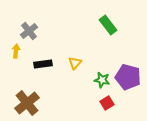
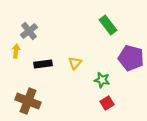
purple pentagon: moved 3 px right, 19 px up
brown cross: moved 1 px right, 2 px up; rotated 30 degrees counterclockwise
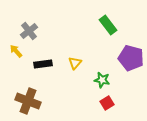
yellow arrow: rotated 48 degrees counterclockwise
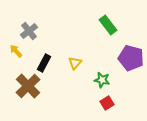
black rectangle: moved 1 px right, 1 px up; rotated 54 degrees counterclockwise
brown cross: moved 15 px up; rotated 25 degrees clockwise
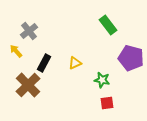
yellow triangle: rotated 24 degrees clockwise
brown cross: moved 1 px up
red square: rotated 24 degrees clockwise
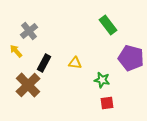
yellow triangle: rotated 32 degrees clockwise
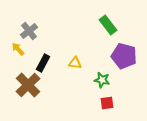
yellow arrow: moved 2 px right, 2 px up
purple pentagon: moved 7 px left, 2 px up
black rectangle: moved 1 px left
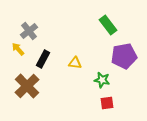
purple pentagon: rotated 25 degrees counterclockwise
black rectangle: moved 4 px up
brown cross: moved 1 px left, 1 px down
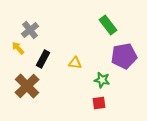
gray cross: moved 1 px right, 1 px up
yellow arrow: moved 1 px up
red square: moved 8 px left
